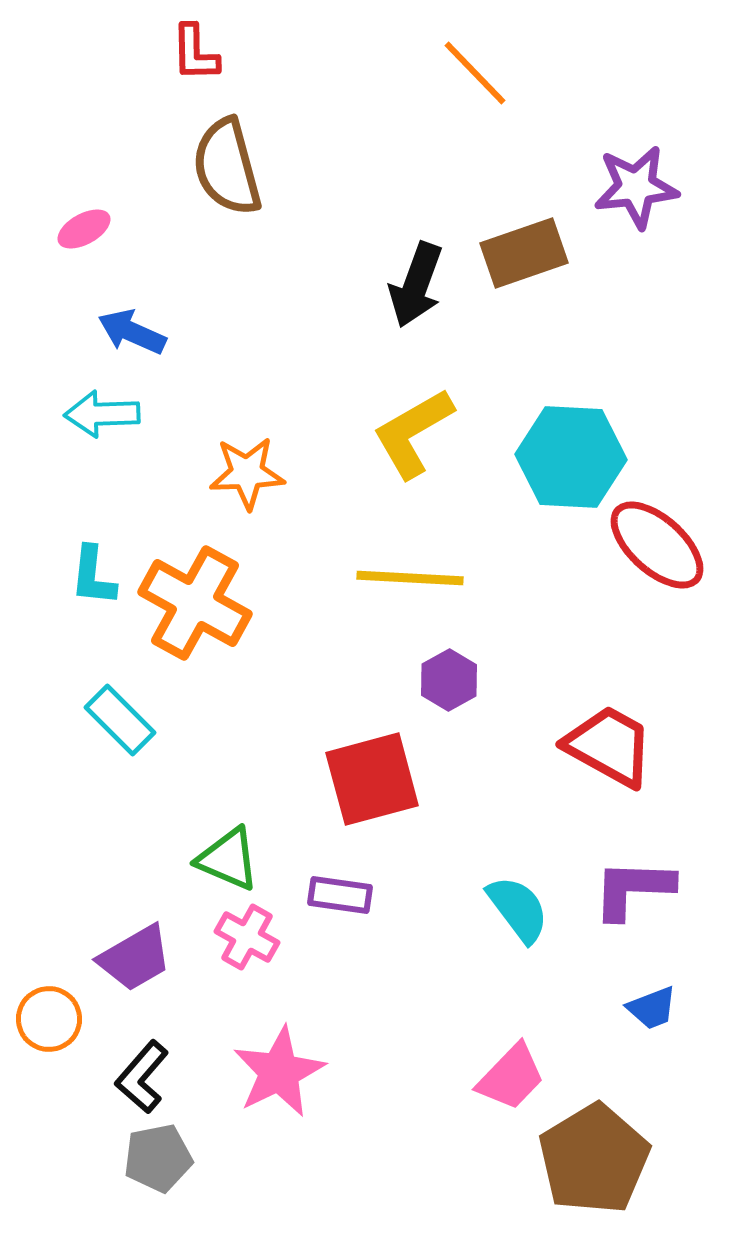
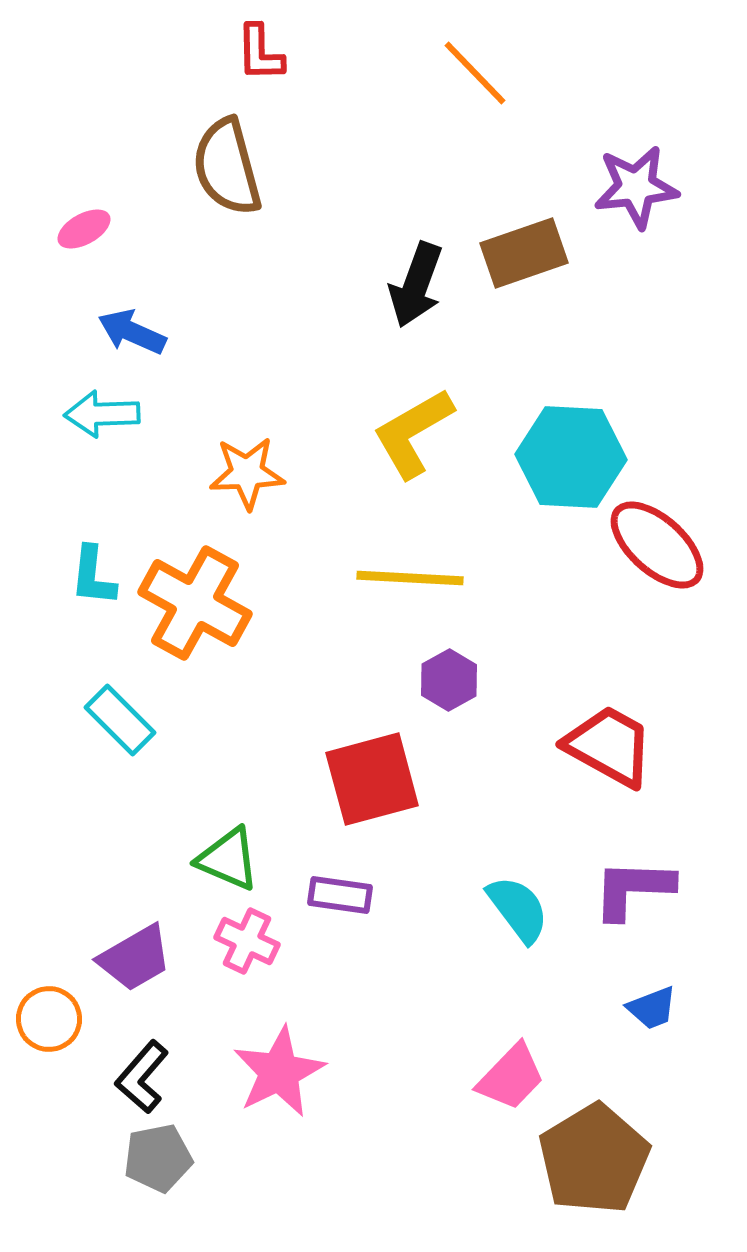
red L-shape: moved 65 px right
pink cross: moved 4 px down; rotated 4 degrees counterclockwise
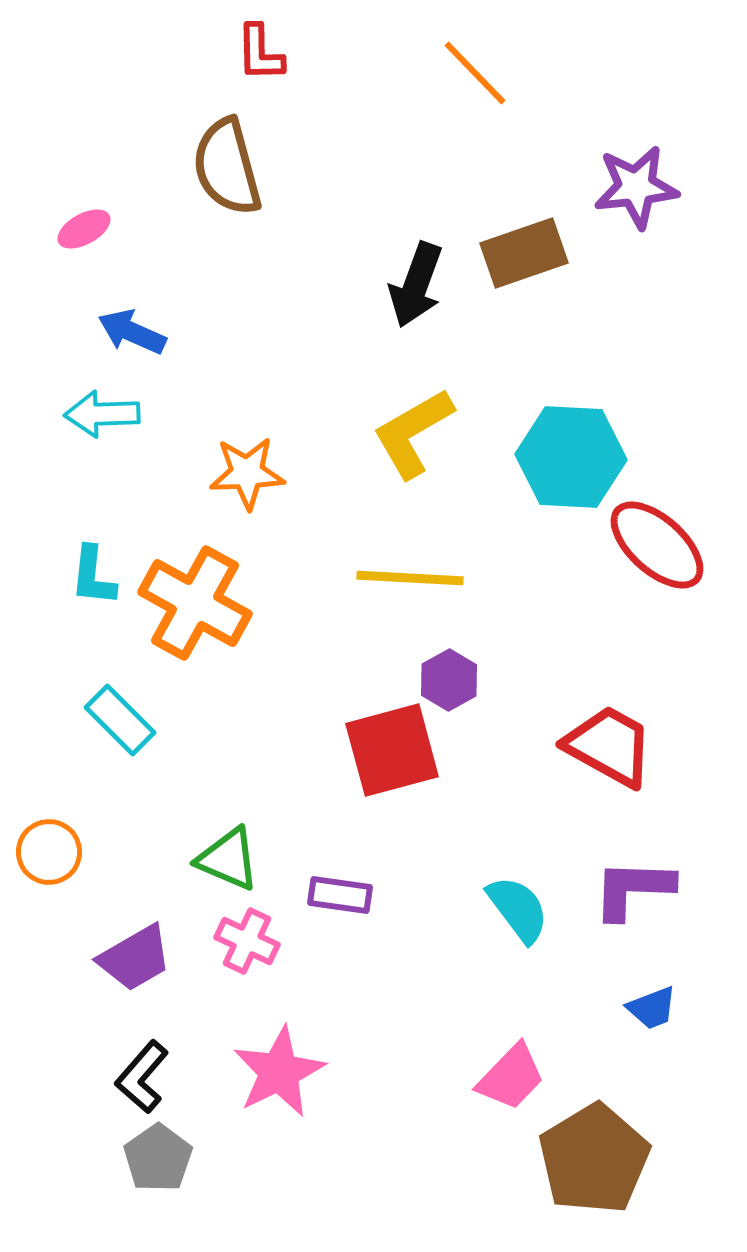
red square: moved 20 px right, 29 px up
orange circle: moved 167 px up
gray pentagon: rotated 24 degrees counterclockwise
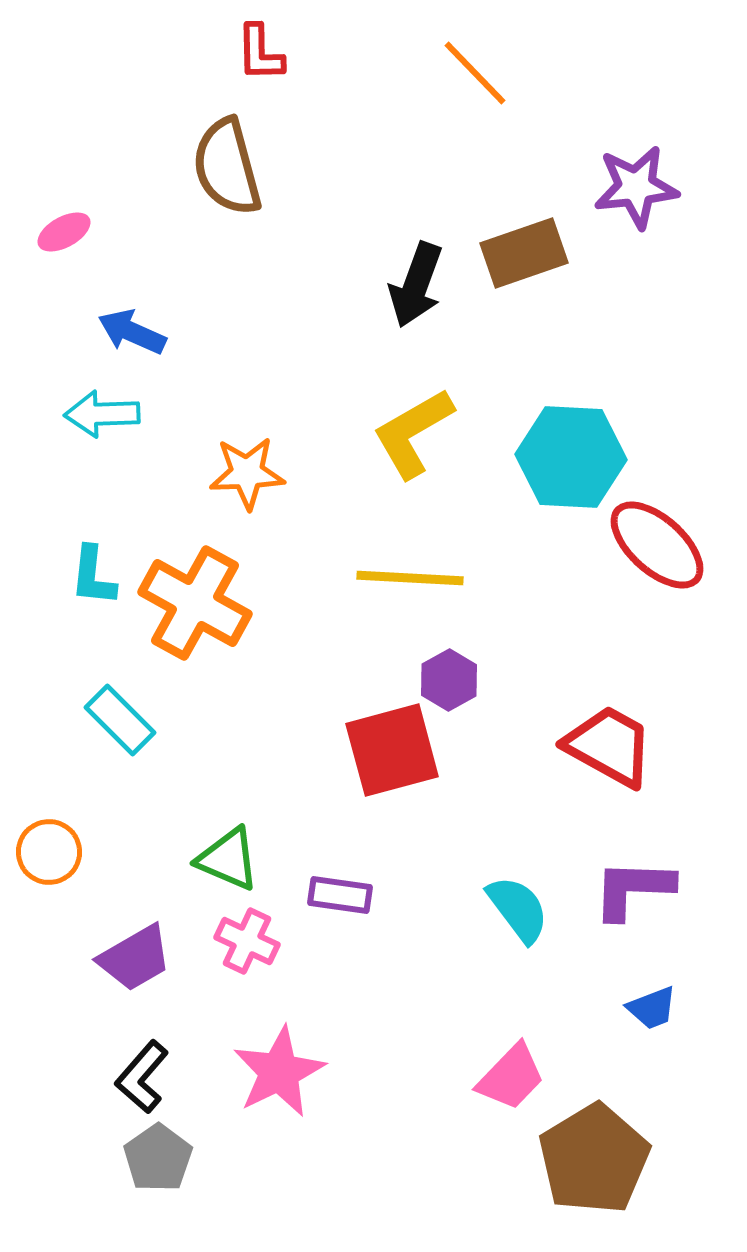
pink ellipse: moved 20 px left, 3 px down
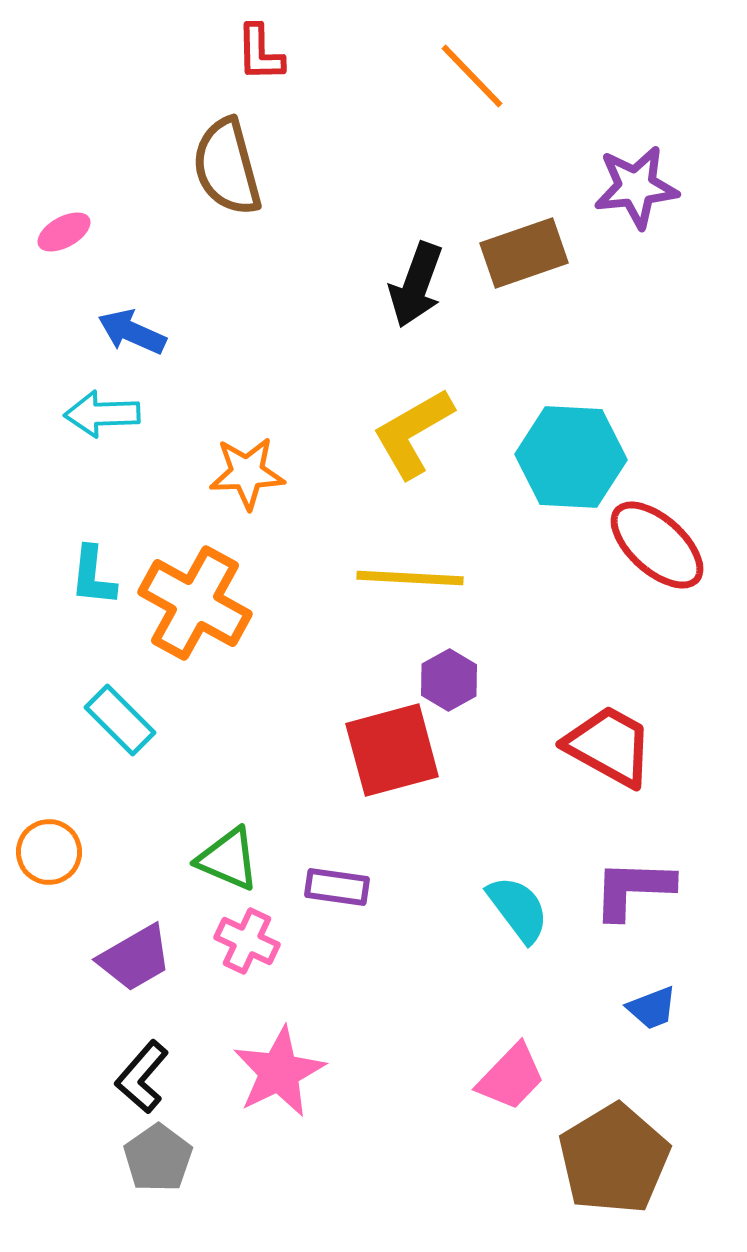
orange line: moved 3 px left, 3 px down
purple rectangle: moved 3 px left, 8 px up
brown pentagon: moved 20 px right
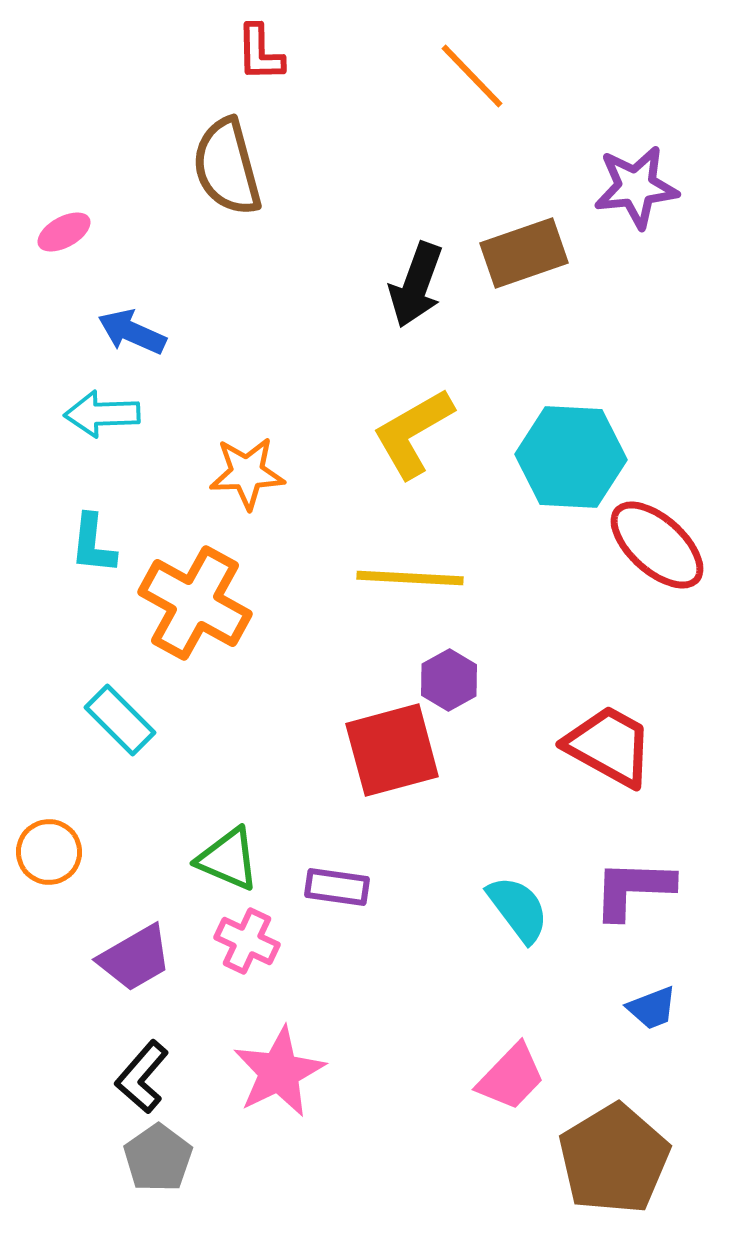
cyan L-shape: moved 32 px up
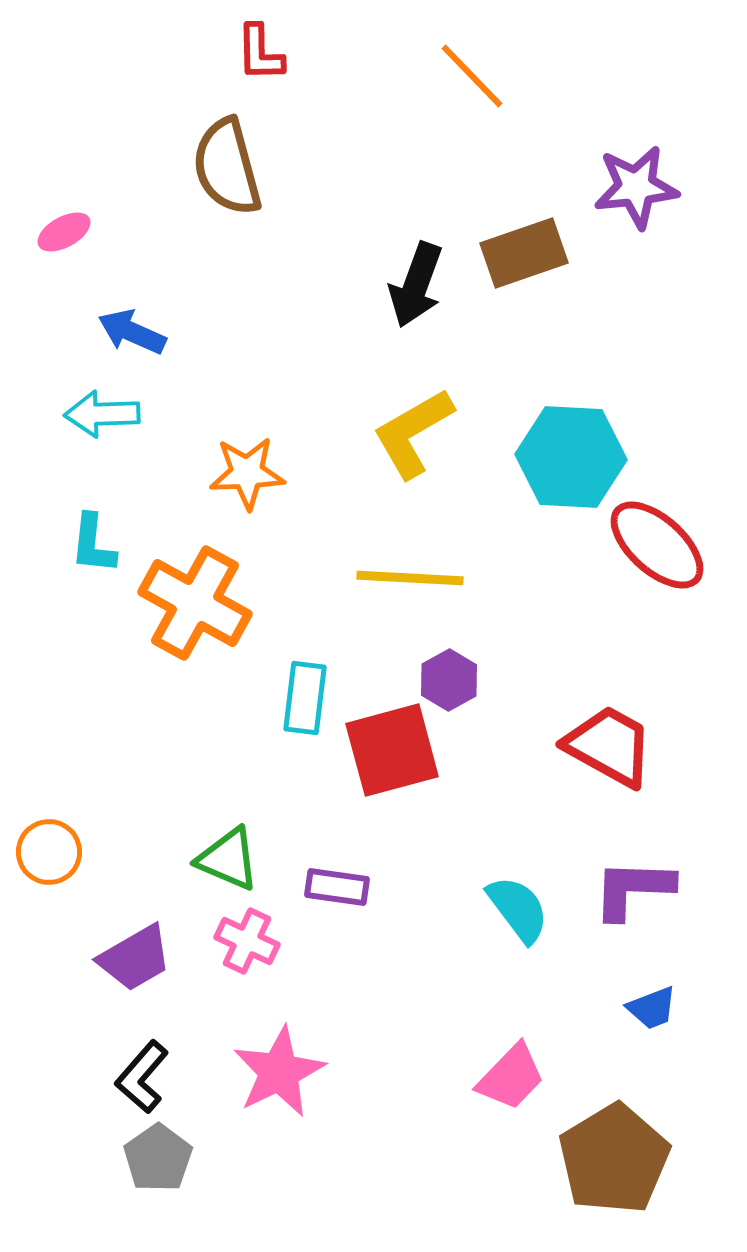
cyan rectangle: moved 185 px right, 22 px up; rotated 52 degrees clockwise
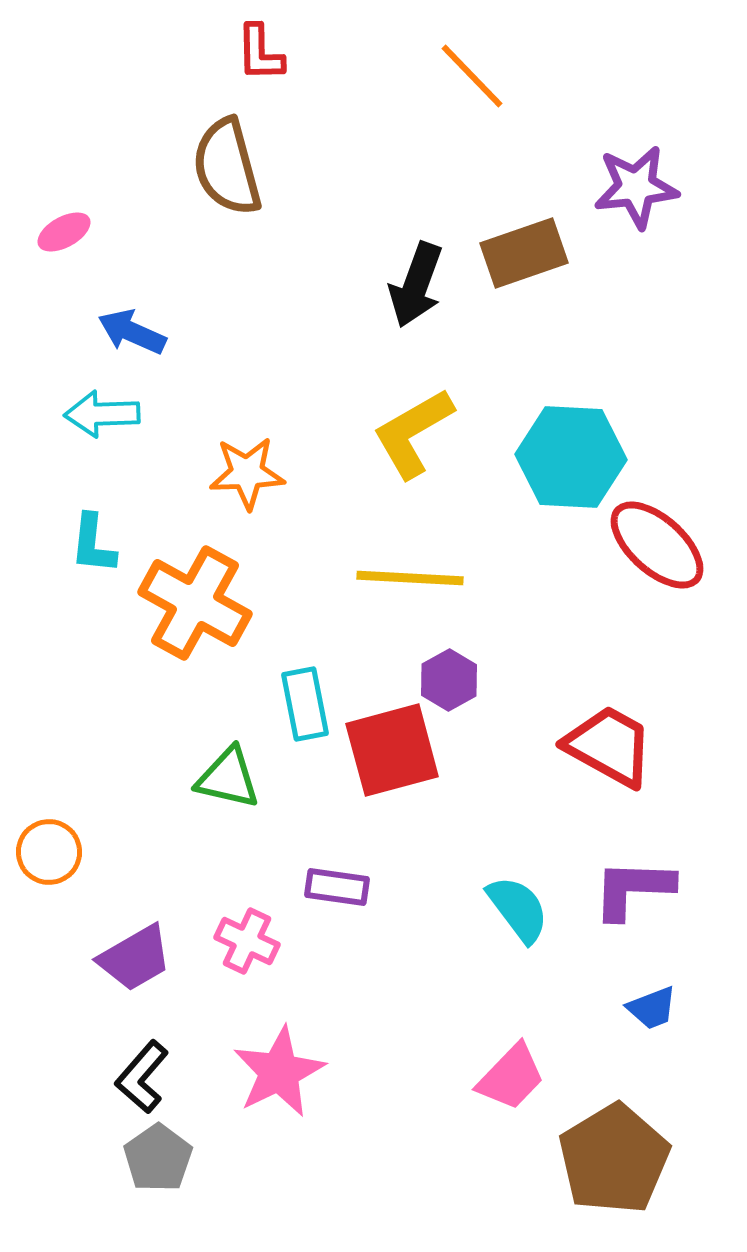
cyan rectangle: moved 6 px down; rotated 18 degrees counterclockwise
green triangle: moved 81 px up; rotated 10 degrees counterclockwise
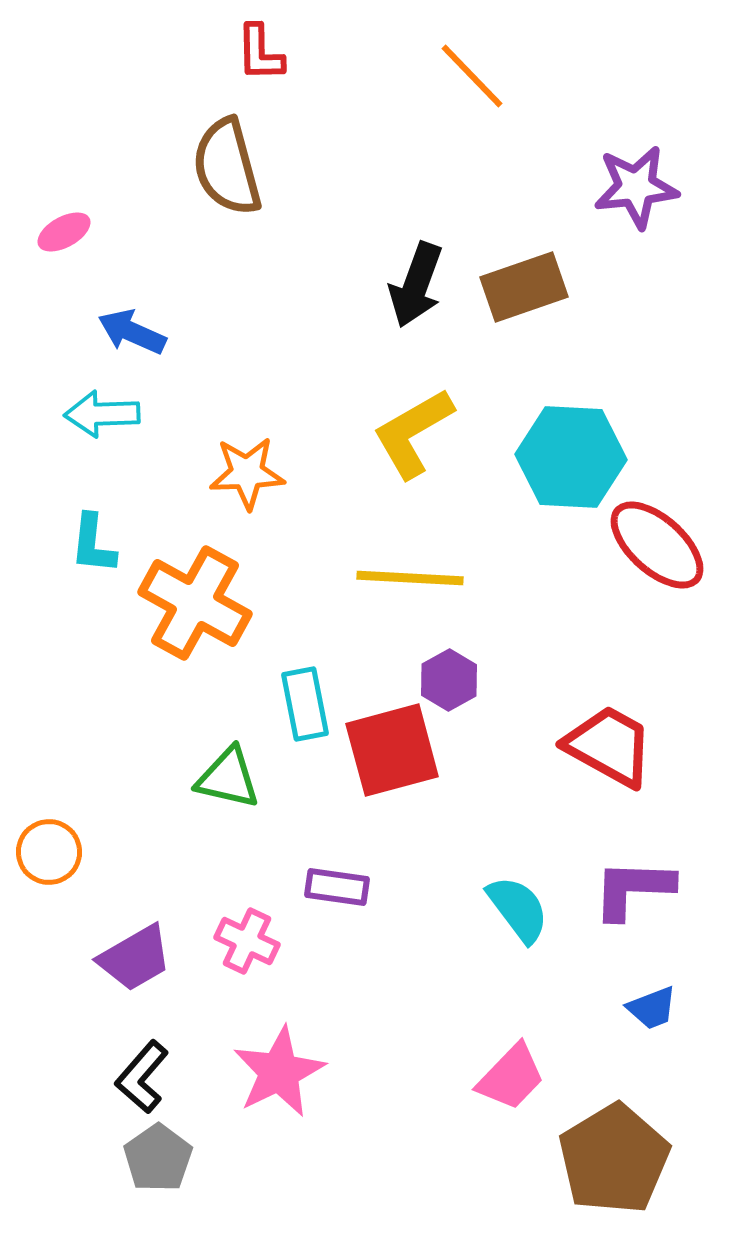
brown rectangle: moved 34 px down
